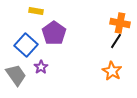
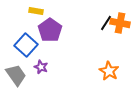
purple pentagon: moved 4 px left, 3 px up
black line: moved 10 px left, 18 px up
purple star: rotated 16 degrees counterclockwise
orange star: moved 3 px left
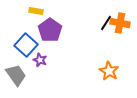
purple star: moved 1 px left, 7 px up
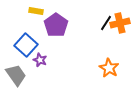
orange cross: rotated 24 degrees counterclockwise
purple pentagon: moved 6 px right, 5 px up
orange star: moved 3 px up
